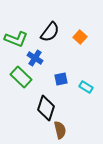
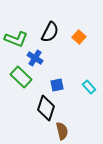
black semicircle: rotated 10 degrees counterclockwise
orange square: moved 1 px left
blue square: moved 4 px left, 6 px down
cyan rectangle: moved 3 px right; rotated 16 degrees clockwise
brown semicircle: moved 2 px right, 1 px down
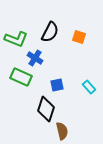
orange square: rotated 24 degrees counterclockwise
green rectangle: rotated 20 degrees counterclockwise
black diamond: moved 1 px down
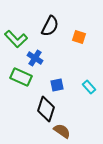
black semicircle: moved 6 px up
green L-shape: rotated 25 degrees clockwise
brown semicircle: rotated 42 degrees counterclockwise
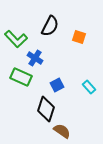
blue square: rotated 16 degrees counterclockwise
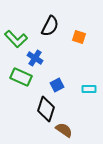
cyan rectangle: moved 2 px down; rotated 48 degrees counterclockwise
brown semicircle: moved 2 px right, 1 px up
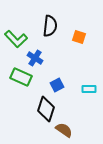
black semicircle: rotated 20 degrees counterclockwise
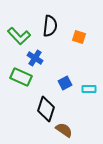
green L-shape: moved 3 px right, 3 px up
blue square: moved 8 px right, 2 px up
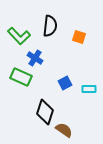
black diamond: moved 1 px left, 3 px down
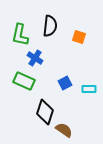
green L-shape: moved 1 px right, 1 px up; rotated 55 degrees clockwise
green rectangle: moved 3 px right, 4 px down
